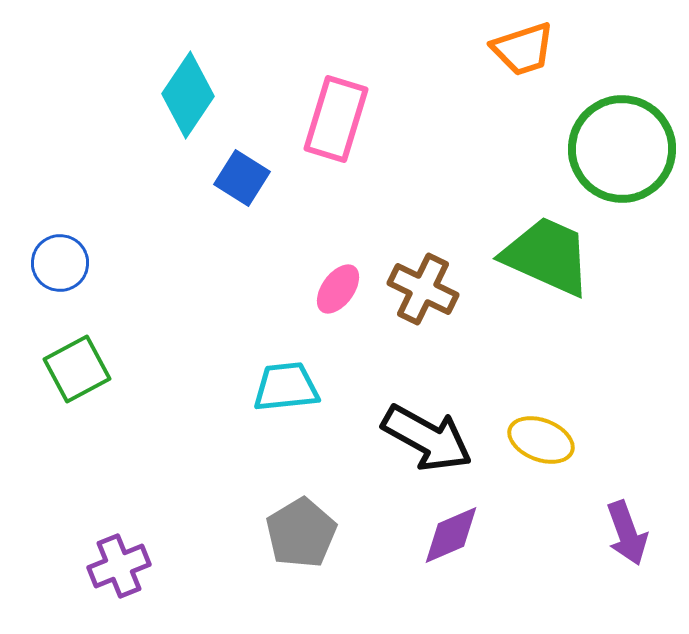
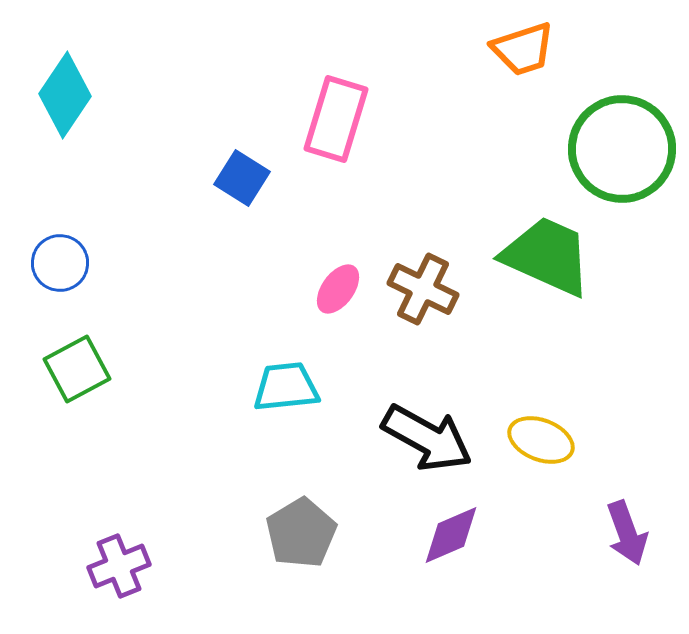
cyan diamond: moved 123 px left
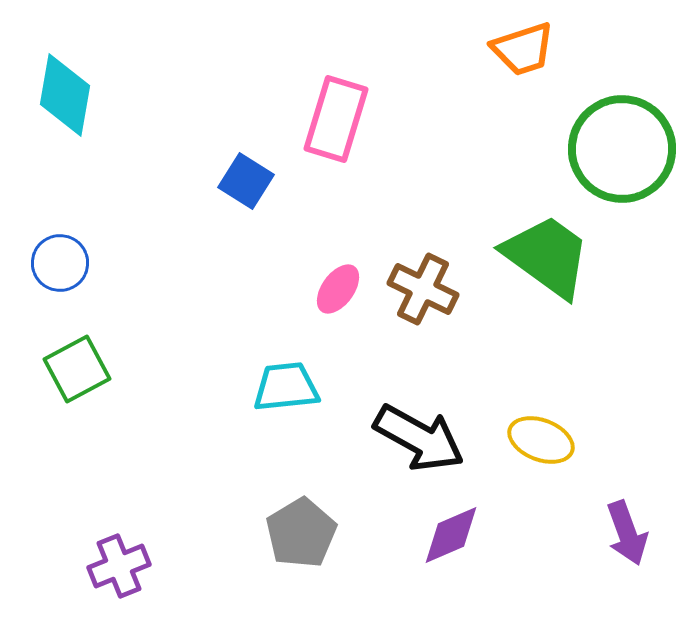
cyan diamond: rotated 24 degrees counterclockwise
blue square: moved 4 px right, 3 px down
green trapezoid: rotated 12 degrees clockwise
black arrow: moved 8 px left
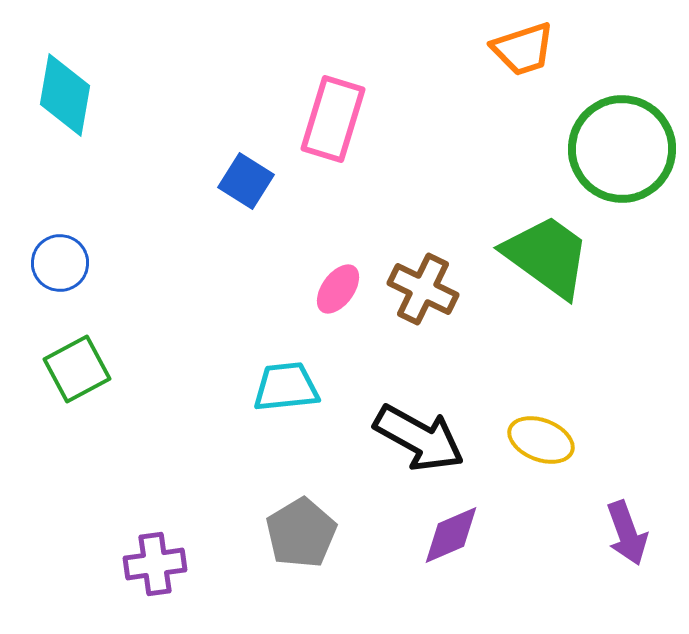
pink rectangle: moved 3 px left
purple cross: moved 36 px right, 2 px up; rotated 14 degrees clockwise
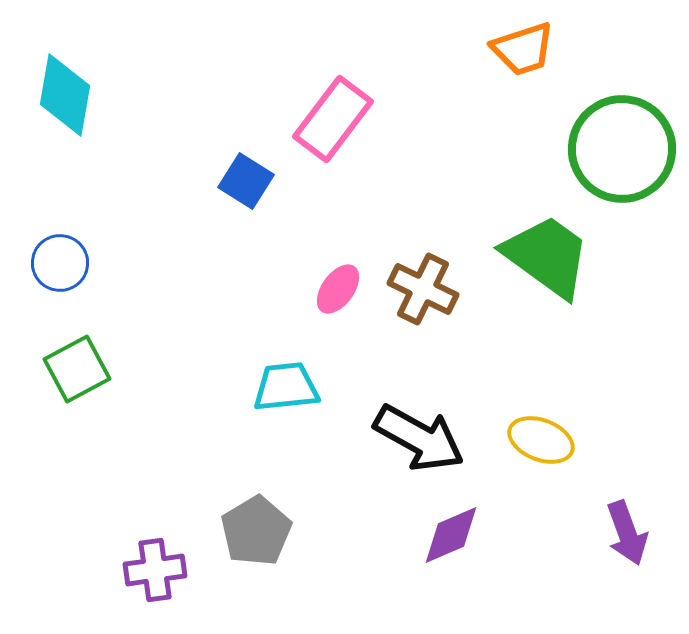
pink rectangle: rotated 20 degrees clockwise
gray pentagon: moved 45 px left, 2 px up
purple cross: moved 6 px down
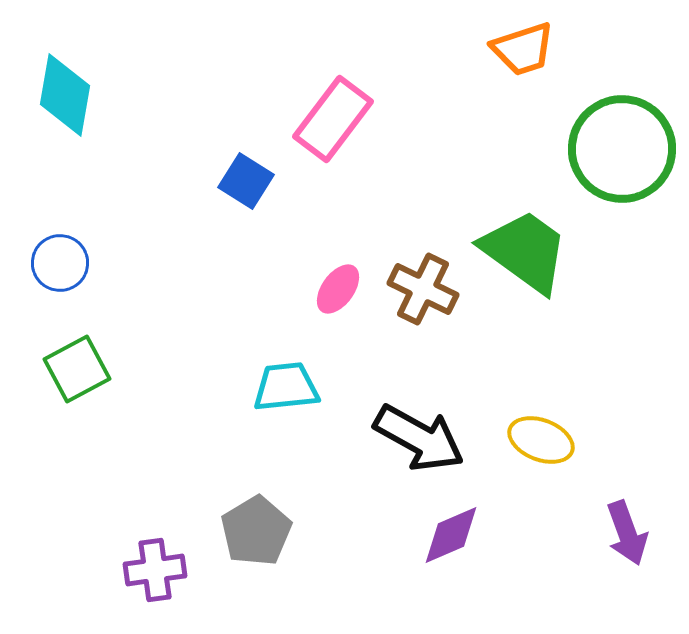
green trapezoid: moved 22 px left, 5 px up
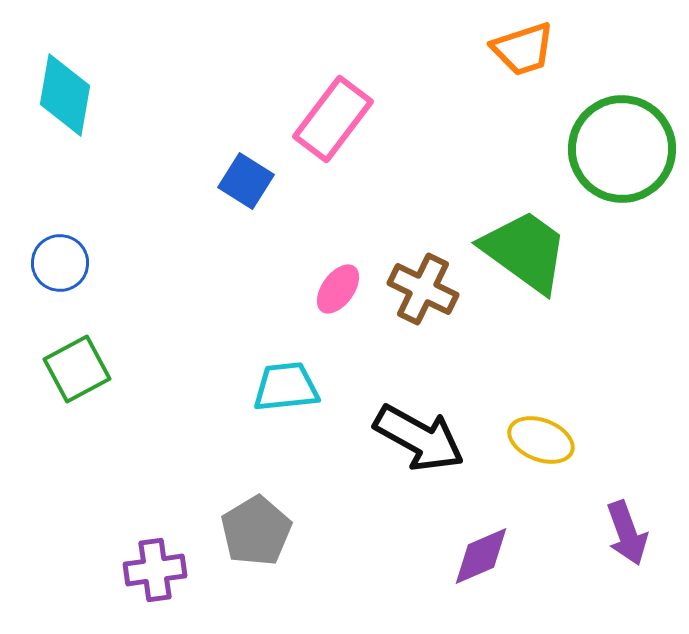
purple diamond: moved 30 px right, 21 px down
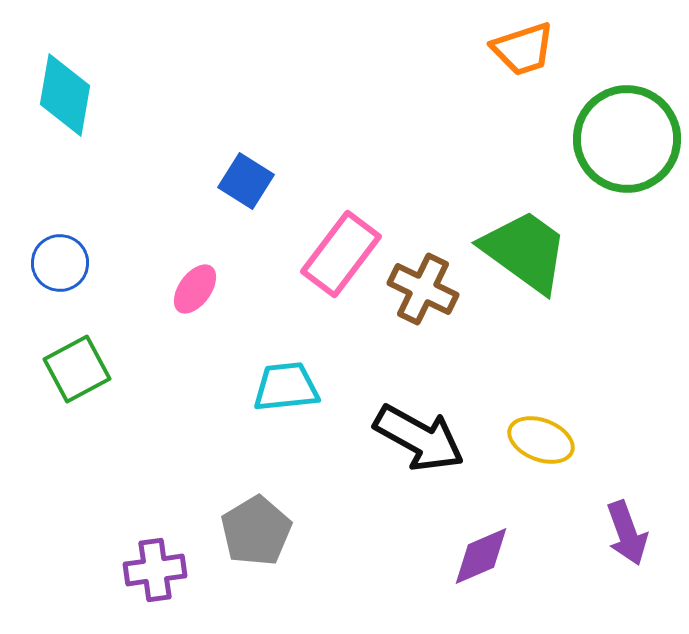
pink rectangle: moved 8 px right, 135 px down
green circle: moved 5 px right, 10 px up
pink ellipse: moved 143 px left
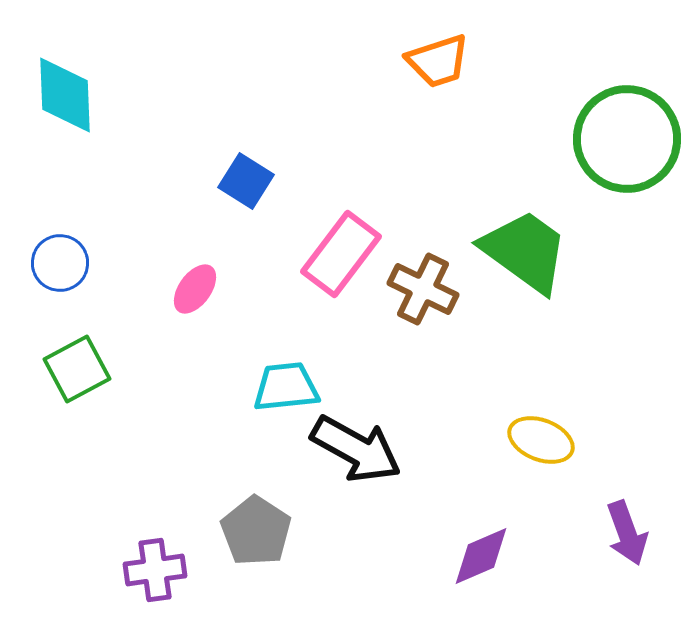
orange trapezoid: moved 85 px left, 12 px down
cyan diamond: rotated 12 degrees counterclockwise
black arrow: moved 63 px left, 11 px down
gray pentagon: rotated 8 degrees counterclockwise
